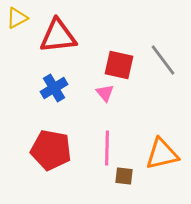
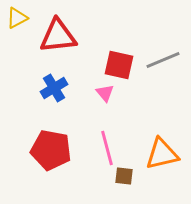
gray line: rotated 76 degrees counterclockwise
pink line: rotated 16 degrees counterclockwise
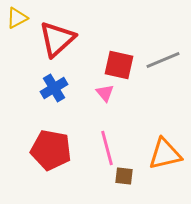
red triangle: moved 1 px left, 3 px down; rotated 36 degrees counterclockwise
orange triangle: moved 3 px right
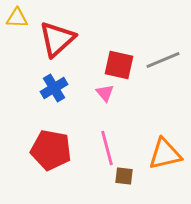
yellow triangle: rotated 30 degrees clockwise
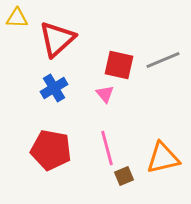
pink triangle: moved 1 px down
orange triangle: moved 2 px left, 4 px down
brown square: rotated 30 degrees counterclockwise
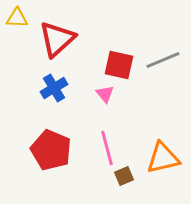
red pentagon: rotated 12 degrees clockwise
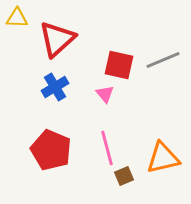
blue cross: moved 1 px right, 1 px up
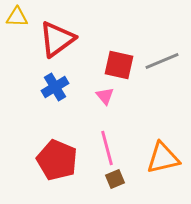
yellow triangle: moved 1 px up
red triangle: rotated 6 degrees clockwise
gray line: moved 1 px left, 1 px down
pink triangle: moved 2 px down
red pentagon: moved 6 px right, 10 px down
brown square: moved 9 px left, 3 px down
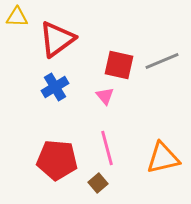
red pentagon: rotated 18 degrees counterclockwise
brown square: moved 17 px left, 4 px down; rotated 18 degrees counterclockwise
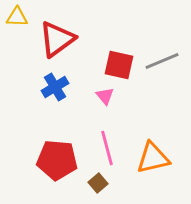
orange triangle: moved 10 px left
